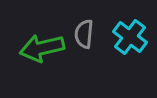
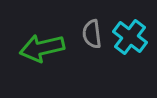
gray semicircle: moved 8 px right; rotated 12 degrees counterclockwise
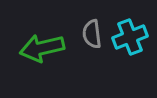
cyan cross: rotated 32 degrees clockwise
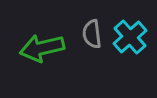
cyan cross: rotated 20 degrees counterclockwise
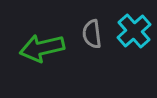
cyan cross: moved 4 px right, 6 px up
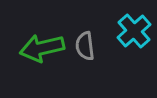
gray semicircle: moved 7 px left, 12 px down
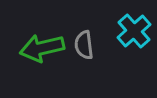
gray semicircle: moved 1 px left, 1 px up
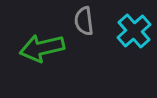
gray semicircle: moved 24 px up
